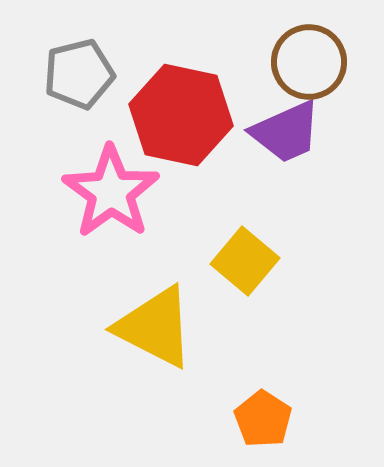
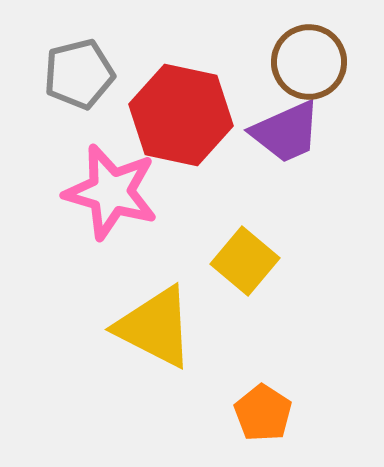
pink star: rotated 20 degrees counterclockwise
orange pentagon: moved 6 px up
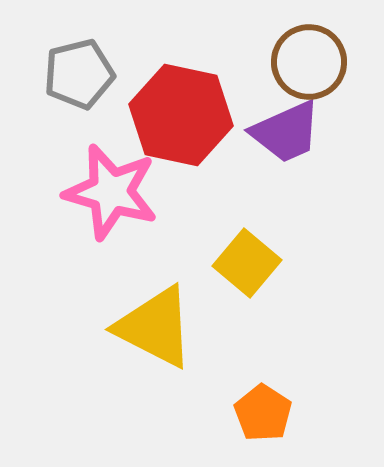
yellow square: moved 2 px right, 2 px down
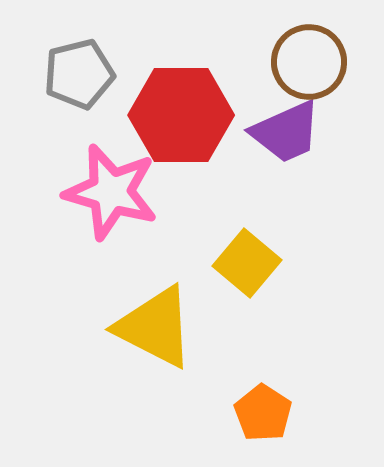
red hexagon: rotated 12 degrees counterclockwise
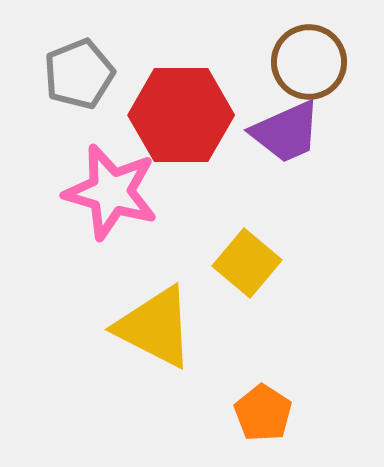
gray pentagon: rotated 8 degrees counterclockwise
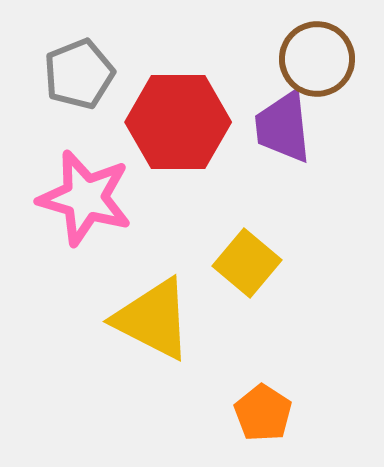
brown circle: moved 8 px right, 3 px up
red hexagon: moved 3 px left, 7 px down
purple trapezoid: moved 3 px left, 5 px up; rotated 108 degrees clockwise
pink star: moved 26 px left, 6 px down
yellow triangle: moved 2 px left, 8 px up
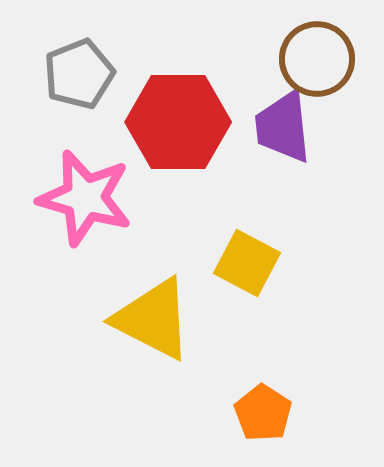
yellow square: rotated 12 degrees counterclockwise
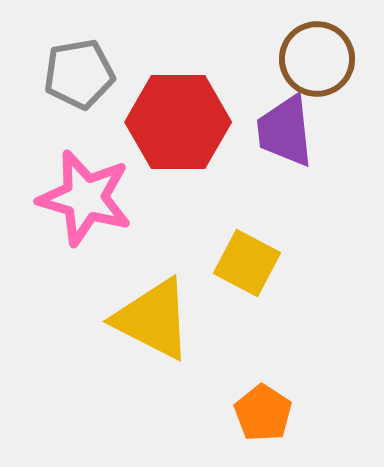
gray pentagon: rotated 12 degrees clockwise
purple trapezoid: moved 2 px right, 4 px down
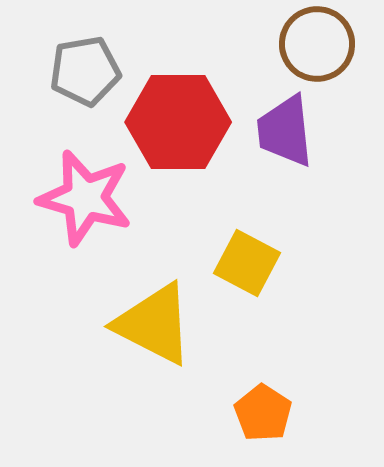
brown circle: moved 15 px up
gray pentagon: moved 6 px right, 3 px up
yellow triangle: moved 1 px right, 5 px down
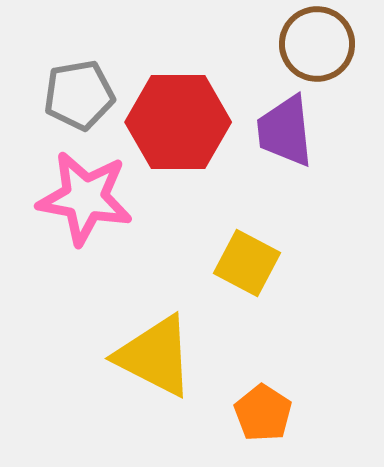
gray pentagon: moved 6 px left, 24 px down
pink star: rotated 6 degrees counterclockwise
yellow triangle: moved 1 px right, 32 px down
